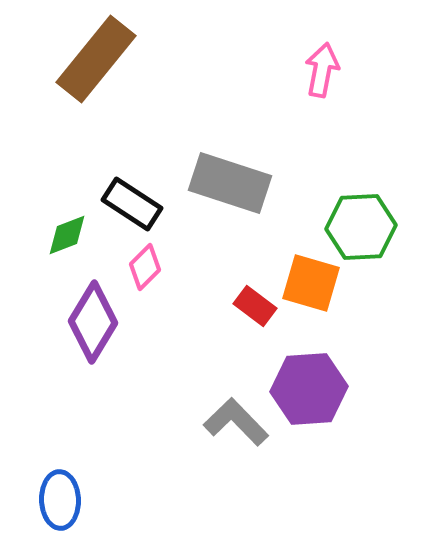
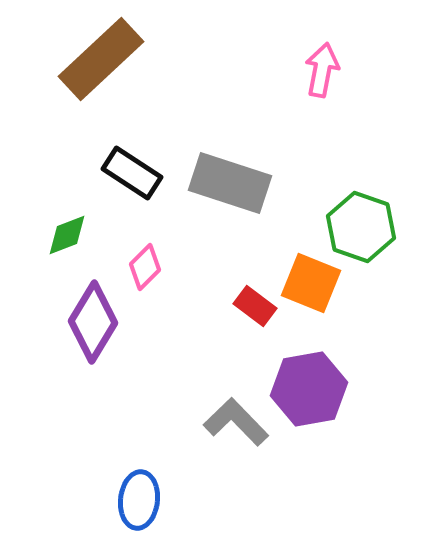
brown rectangle: moved 5 px right; rotated 8 degrees clockwise
black rectangle: moved 31 px up
green hexagon: rotated 22 degrees clockwise
orange square: rotated 6 degrees clockwise
purple hexagon: rotated 6 degrees counterclockwise
blue ellipse: moved 79 px right; rotated 8 degrees clockwise
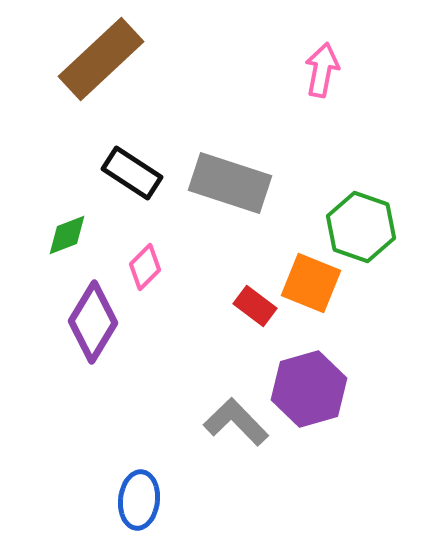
purple hexagon: rotated 6 degrees counterclockwise
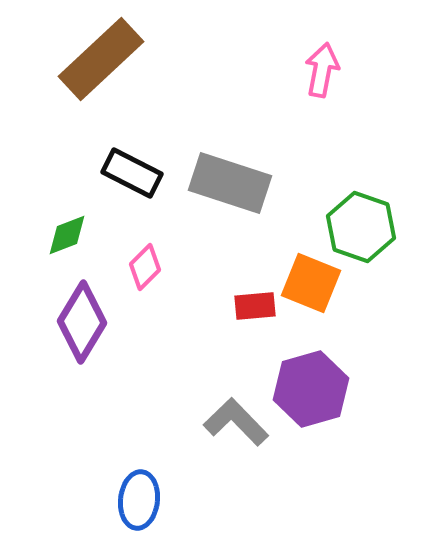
black rectangle: rotated 6 degrees counterclockwise
red rectangle: rotated 42 degrees counterclockwise
purple diamond: moved 11 px left
purple hexagon: moved 2 px right
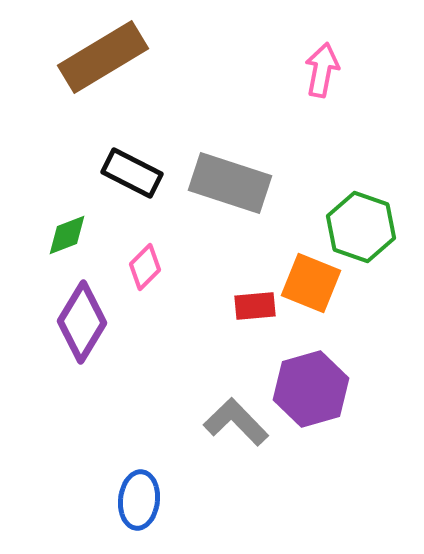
brown rectangle: moved 2 px right, 2 px up; rotated 12 degrees clockwise
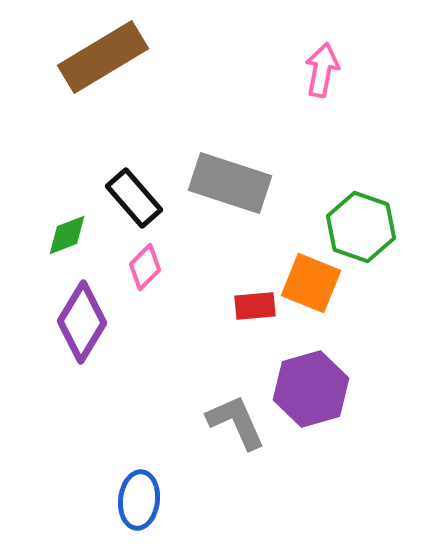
black rectangle: moved 2 px right, 25 px down; rotated 22 degrees clockwise
gray L-shape: rotated 20 degrees clockwise
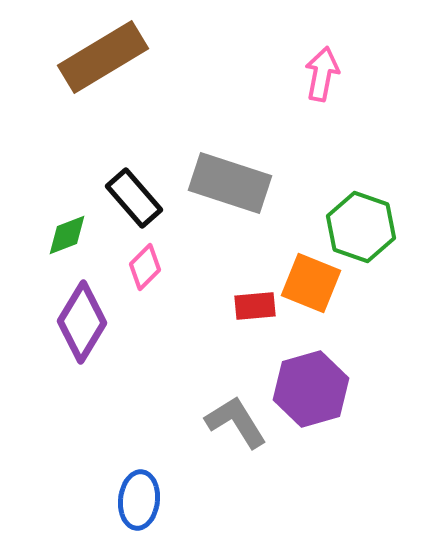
pink arrow: moved 4 px down
gray L-shape: rotated 8 degrees counterclockwise
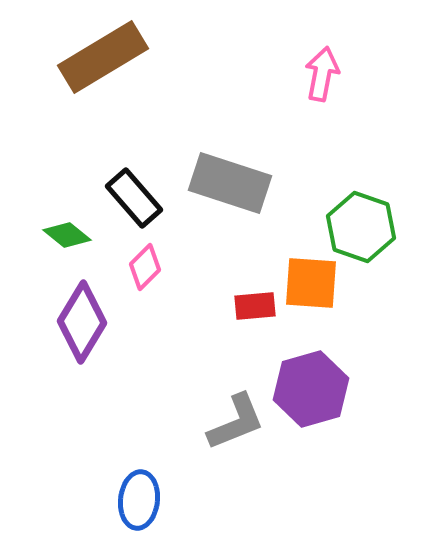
green diamond: rotated 60 degrees clockwise
orange square: rotated 18 degrees counterclockwise
gray L-shape: rotated 100 degrees clockwise
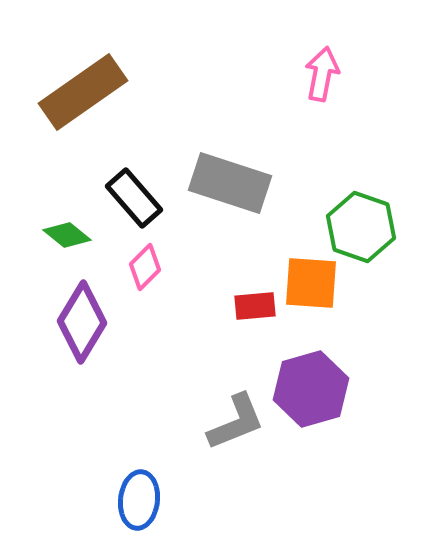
brown rectangle: moved 20 px left, 35 px down; rotated 4 degrees counterclockwise
